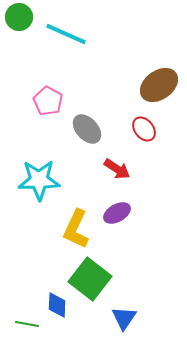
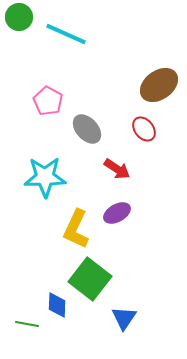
cyan star: moved 6 px right, 3 px up
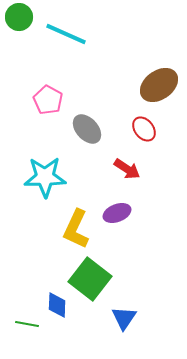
pink pentagon: moved 1 px up
red arrow: moved 10 px right
purple ellipse: rotated 8 degrees clockwise
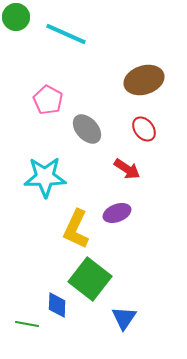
green circle: moved 3 px left
brown ellipse: moved 15 px left, 5 px up; rotated 18 degrees clockwise
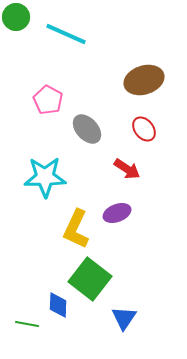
blue diamond: moved 1 px right
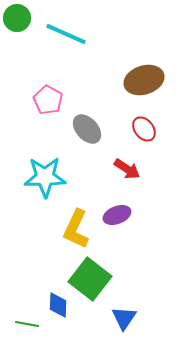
green circle: moved 1 px right, 1 px down
purple ellipse: moved 2 px down
